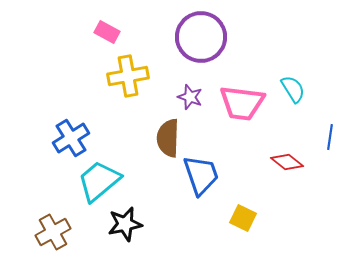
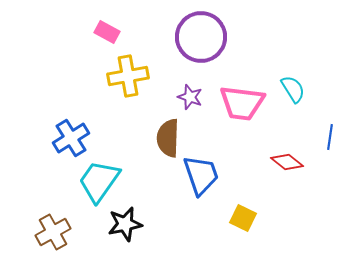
cyan trapezoid: rotated 15 degrees counterclockwise
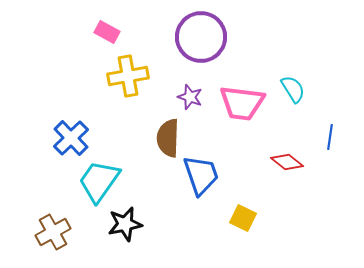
blue cross: rotated 12 degrees counterclockwise
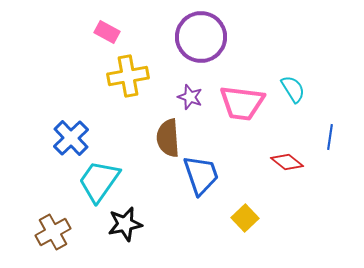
brown semicircle: rotated 6 degrees counterclockwise
yellow square: moved 2 px right; rotated 20 degrees clockwise
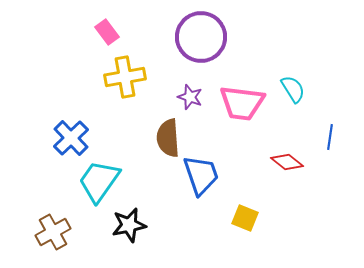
pink rectangle: rotated 25 degrees clockwise
yellow cross: moved 3 px left, 1 px down
yellow square: rotated 24 degrees counterclockwise
black star: moved 4 px right, 1 px down
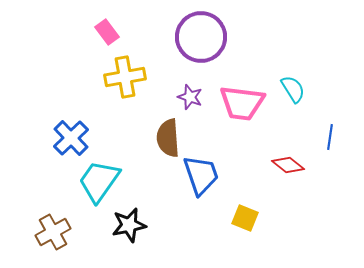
red diamond: moved 1 px right, 3 px down
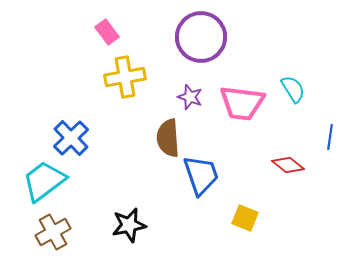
cyan trapezoid: moved 55 px left; rotated 18 degrees clockwise
